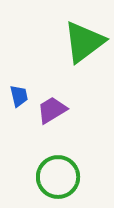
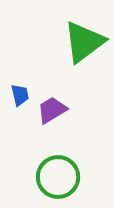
blue trapezoid: moved 1 px right, 1 px up
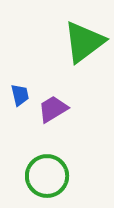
purple trapezoid: moved 1 px right, 1 px up
green circle: moved 11 px left, 1 px up
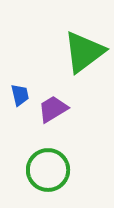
green triangle: moved 10 px down
green circle: moved 1 px right, 6 px up
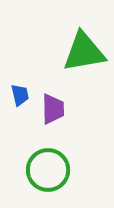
green triangle: rotated 27 degrees clockwise
purple trapezoid: rotated 120 degrees clockwise
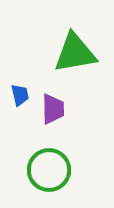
green triangle: moved 9 px left, 1 px down
green circle: moved 1 px right
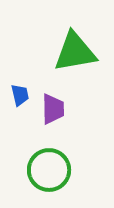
green triangle: moved 1 px up
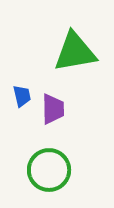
blue trapezoid: moved 2 px right, 1 px down
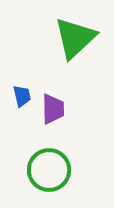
green triangle: moved 14 px up; rotated 33 degrees counterclockwise
